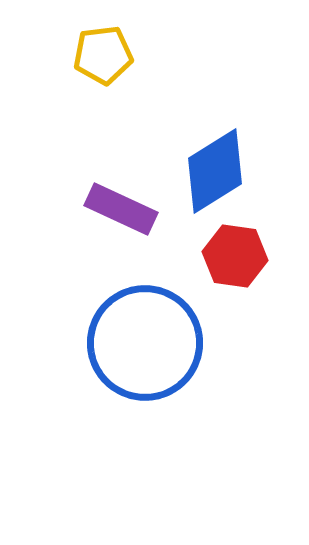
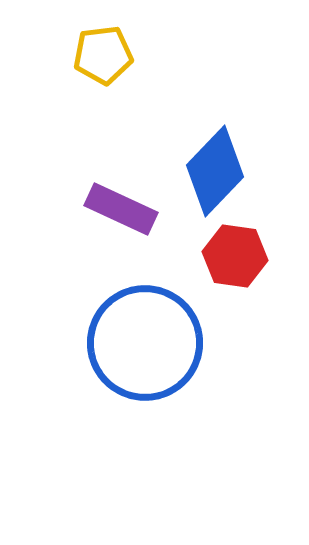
blue diamond: rotated 14 degrees counterclockwise
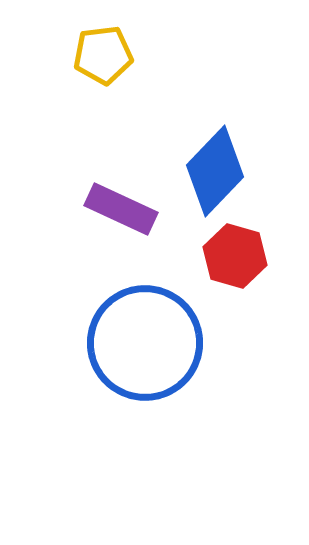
red hexagon: rotated 8 degrees clockwise
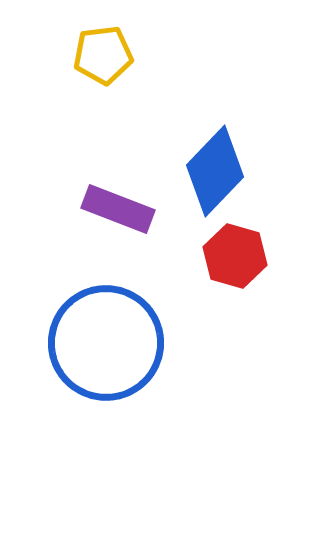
purple rectangle: moved 3 px left; rotated 4 degrees counterclockwise
blue circle: moved 39 px left
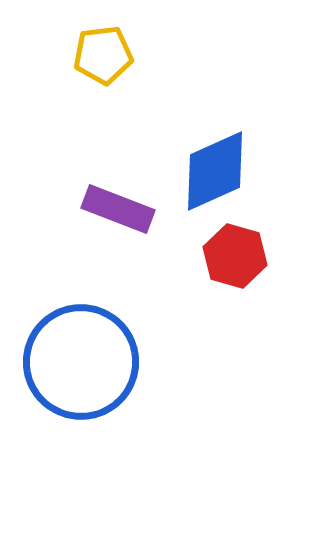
blue diamond: rotated 22 degrees clockwise
blue circle: moved 25 px left, 19 px down
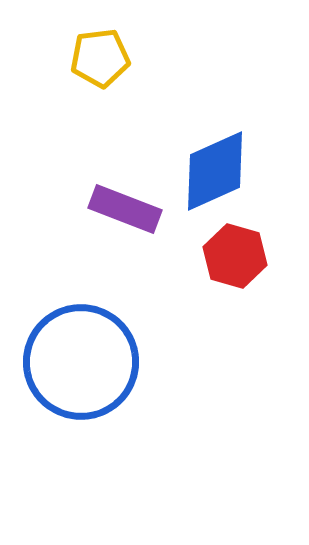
yellow pentagon: moved 3 px left, 3 px down
purple rectangle: moved 7 px right
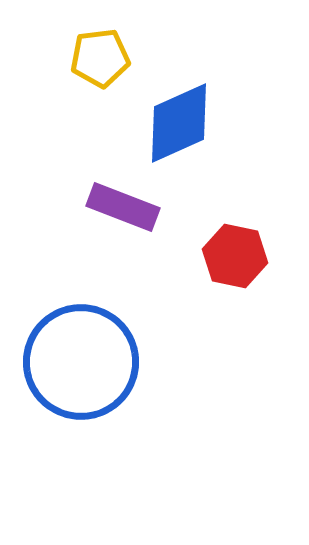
blue diamond: moved 36 px left, 48 px up
purple rectangle: moved 2 px left, 2 px up
red hexagon: rotated 4 degrees counterclockwise
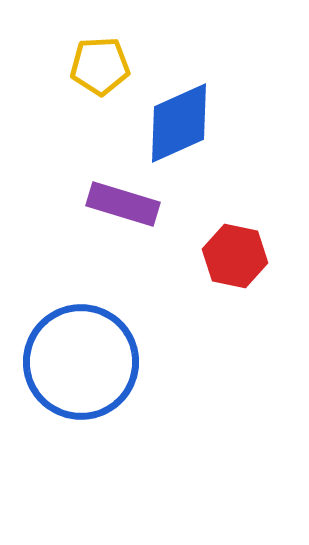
yellow pentagon: moved 8 px down; rotated 4 degrees clockwise
purple rectangle: moved 3 px up; rotated 4 degrees counterclockwise
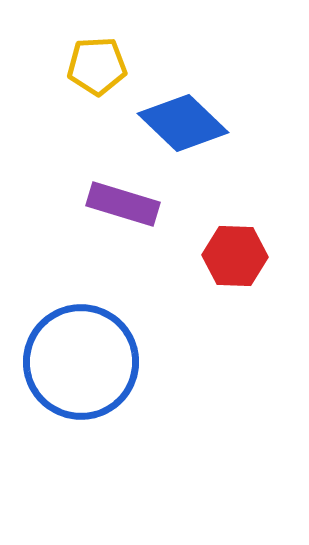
yellow pentagon: moved 3 px left
blue diamond: moved 4 px right; rotated 68 degrees clockwise
red hexagon: rotated 10 degrees counterclockwise
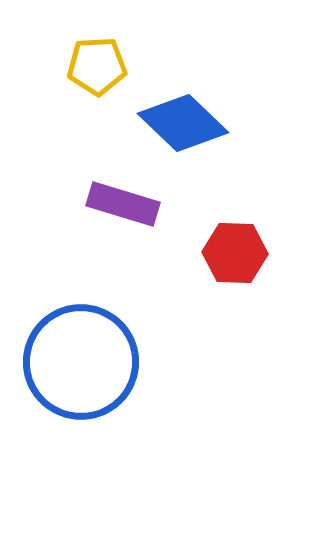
red hexagon: moved 3 px up
